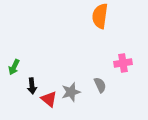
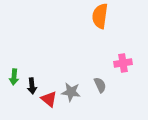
green arrow: moved 10 px down; rotated 21 degrees counterclockwise
gray star: rotated 24 degrees clockwise
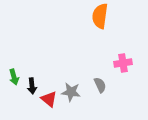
green arrow: rotated 21 degrees counterclockwise
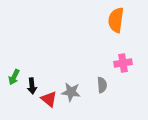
orange semicircle: moved 16 px right, 4 px down
green arrow: rotated 42 degrees clockwise
gray semicircle: moved 2 px right; rotated 21 degrees clockwise
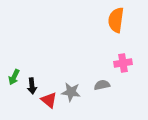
gray semicircle: rotated 98 degrees counterclockwise
red triangle: moved 1 px down
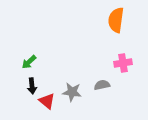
green arrow: moved 15 px right, 15 px up; rotated 21 degrees clockwise
gray star: moved 1 px right
red triangle: moved 2 px left, 1 px down
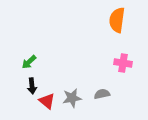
orange semicircle: moved 1 px right
pink cross: rotated 18 degrees clockwise
gray semicircle: moved 9 px down
gray star: moved 6 px down; rotated 18 degrees counterclockwise
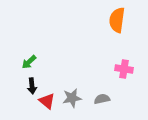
pink cross: moved 1 px right, 6 px down
gray semicircle: moved 5 px down
